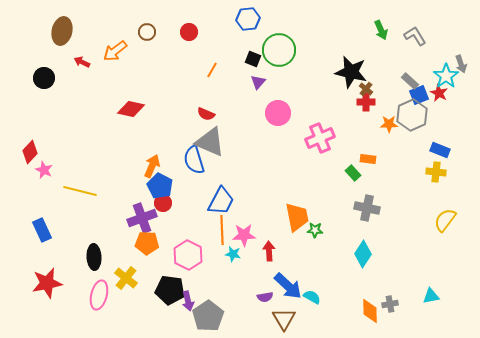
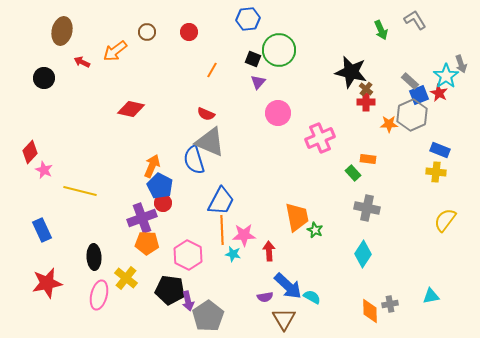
gray L-shape at (415, 36): moved 16 px up
green star at (315, 230): rotated 21 degrees clockwise
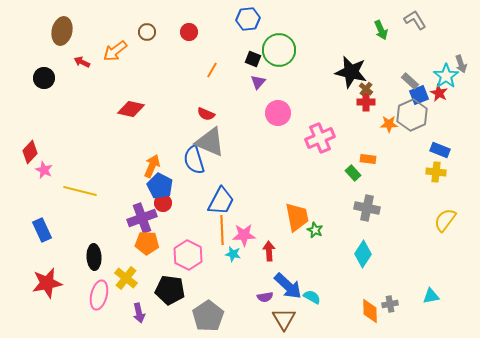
purple arrow at (188, 301): moved 49 px left, 12 px down
